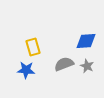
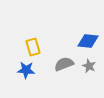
blue diamond: moved 2 px right; rotated 10 degrees clockwise
gray star: moved 2 px right
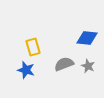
blue diamond: moved 1 px left, 3 px up
gray star: moved 1 px left
blue star: rotated 12 degrees clockwise
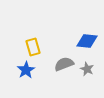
blue diamond: moved 3 px down
gray star: moved 1 px left, 3 px down
blue star: rotated 24 degrees clockwise
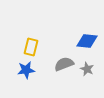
yellow rectangle: moved 2 px left; rotated 30 degrees clockwise
blue star: rotated 24 degrees clockwise
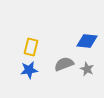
blue star: moved 3 px right
